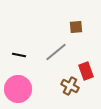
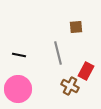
gray line: moved 2 px right, 1 px down; rotated 65 degrees counterclockwise
red rectangle: rotated 48 degrees clockwise
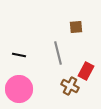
pink circle: moved 1 px right
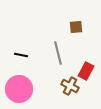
black line: moved 2 px right
